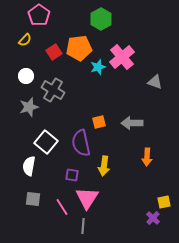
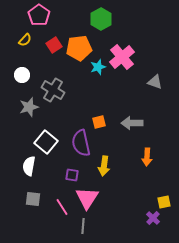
red square: moved 7 px up
white circle: moved 4 px left, 1 px up
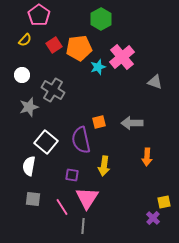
purple semicircle: moved 3 px up
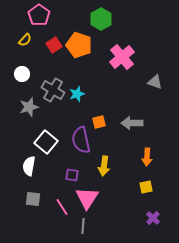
orange pentagon: moved 3 px up; rotated 25 degrees clockwise
cyan star: moved 21 px left, 27 px down
white circle: moved 1 px up
yellow square: moved 18 px left, 15 px up
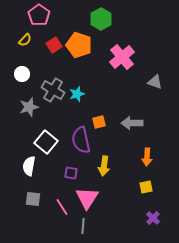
purple square: moved 1 px left, 2 px up
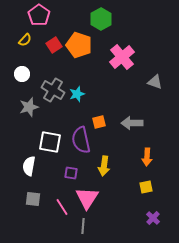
white square: moved 4 px right; rotated 30 degrees counterclockwise
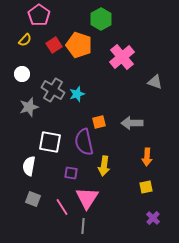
purple semicircle: moved 3 px right, 2 px down
gray square: rotated 14 degrees clockwise
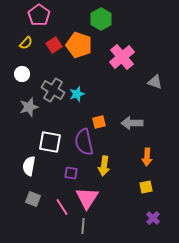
yellow semicircle: moved 1 px right, 3 px down
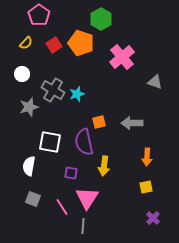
orange pentagon: moved 2 px right, 2 px up
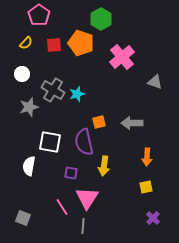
red square: rotated 28 degrees clockwise
gray square: moved 10 px left, 19 px down
